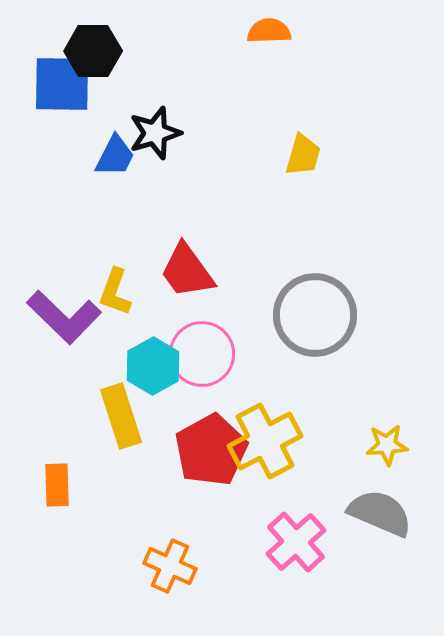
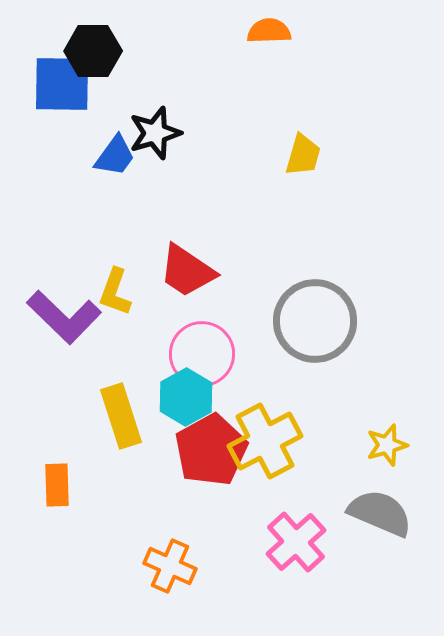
blue trapezoid: rotated 9 degrees clockwise
red trapezoid: rotated 20 degrees counterclockwise
gray circle: moved 6 px down
cyan hexagon: moved 33 px right, 31 px down
yellow star: rotated 12 degrees counterclockwise
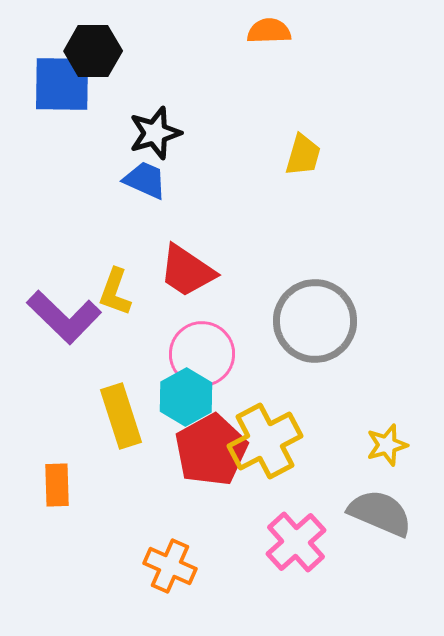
blue trapezoid: moved 30 px right, 24 px down; rotated 102 degrees counterclockwise
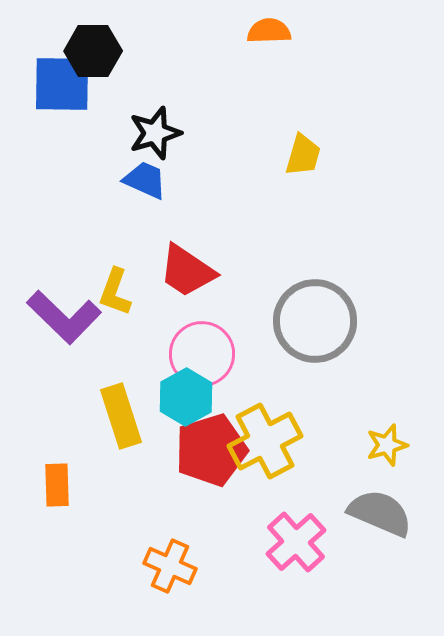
red pentagon: rotated 12 degrees clockwise
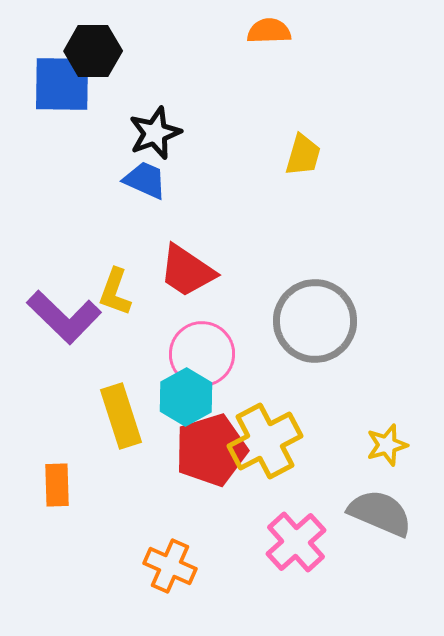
black star: rotated 4 degrees counterclockwise
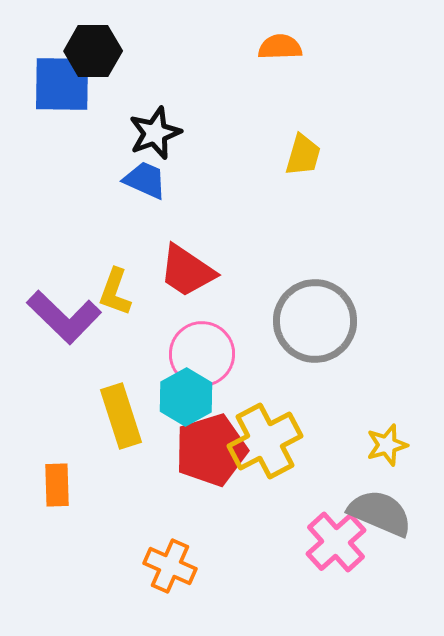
orange semicircle: moved 11 px right, 16 px down
pink cross: moved 40 px right
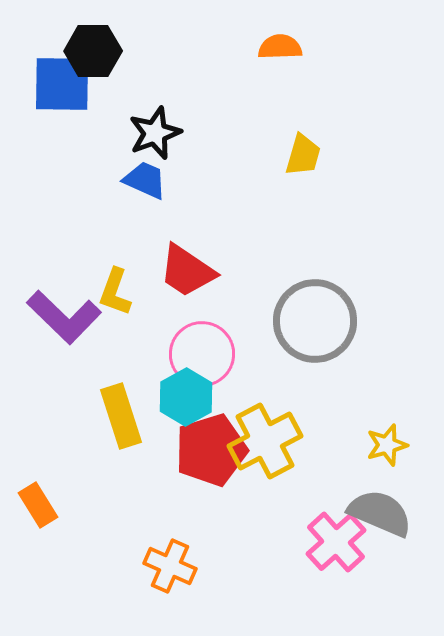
orange rectangle: moved 19 px left, 20 px down; rotated 30 degrees counterclockwise
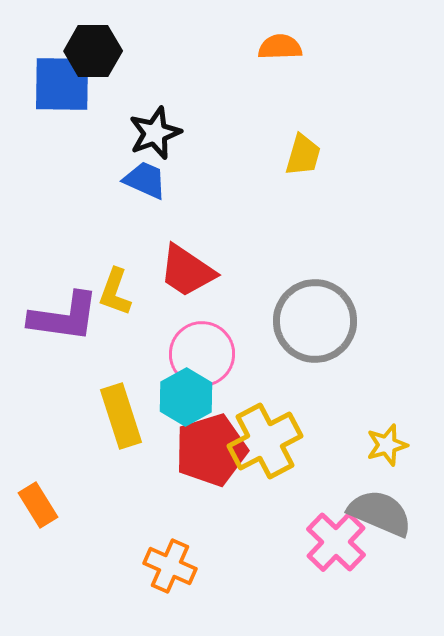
purple L-shape: rotated 36 degrees counterclockwise
pink cross: rotated 4 degrees counterclockwise
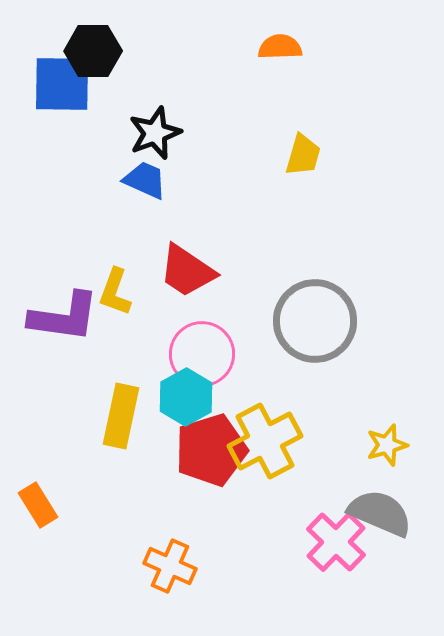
yellow rectangle: rotated 30 degrees clockwise
